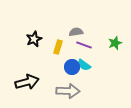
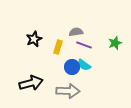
black arrow: moved 4 px right, 1 px down
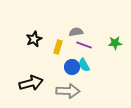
green star: rotated 16 degrees clockwise
cyan semicircle: rotated 24 degrees clockwise
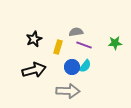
cyan semicircle: moved 1 px right, 1 px down; rotated 112 degrees counterclockwise
black arrow: moved 3 px right, 13 px up
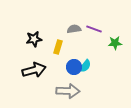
gray semicircle: moved 2 px left, 3 px up
black star: rotated 14 degrees clockwise
purple line: moved 10 px right, 16 px up
blue circle: moved 2 px right
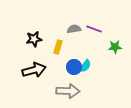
green star: moved 4 px down
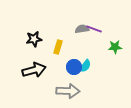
gray semicircle: moved 8 px right
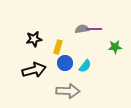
purple line: rotated 21 degrees counterclockwise
blue circle: moved 9 px left, 4 px up
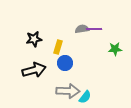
green star: moved 2 px down
cyan semicircle: moved 31 px down
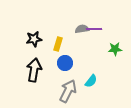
yellow rectangle: moved 3 px up
black arrow: rotated 65 degrees counterclockwise
gray arrow: rotated 65 degrees counterclockwise
cyan semicircle: moved 6 px right, 16 px up
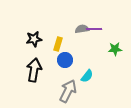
blue circle: moved 3 px up
cyan semicircle: moved 4 px left, 5 px up
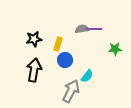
gray arrow: moved 3 px right
